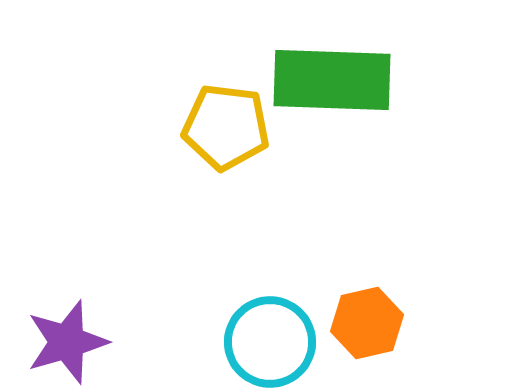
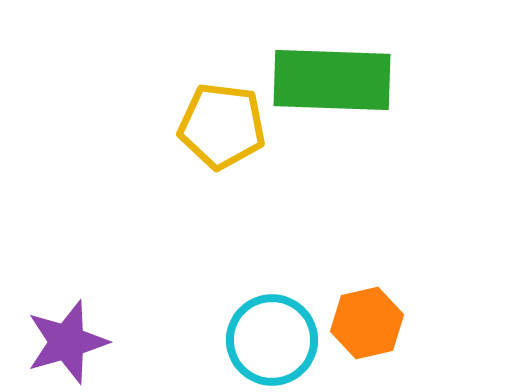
yellow pentagon: moved 4 px left, 1 px up
cyan circle: moved 2 px right, 2 px up
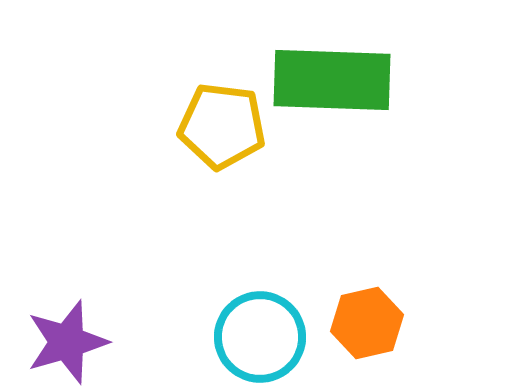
cyan circle: moved 12 px left, 3 px up
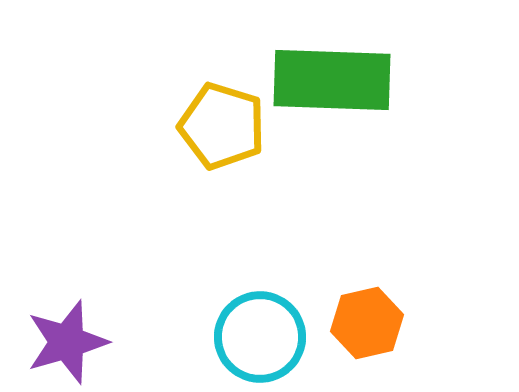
yellow pentagon: rotated 10 degrees clockwise
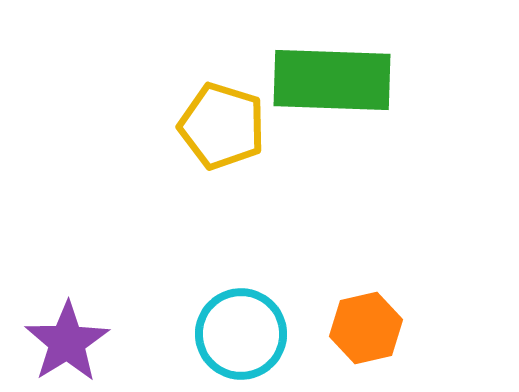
orange hexagon: moved 1 px left, 5 px down
cyan circle: moved 19 px left, 3 px up
purple star: rotated 16 degrees counterclockwise
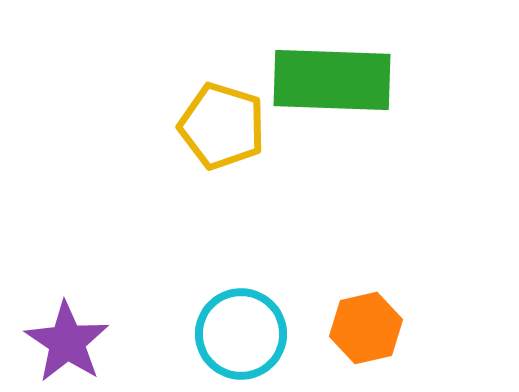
purple star: rotated 6 degrees counterclockwise
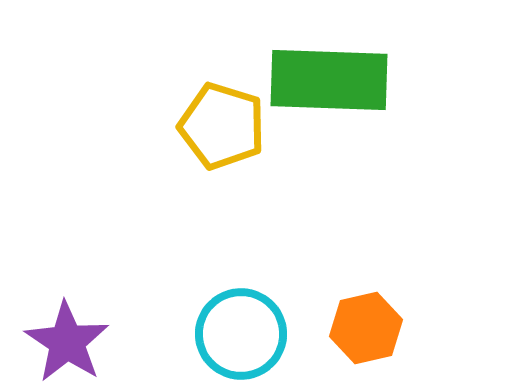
green rectangle: moved 3 px left
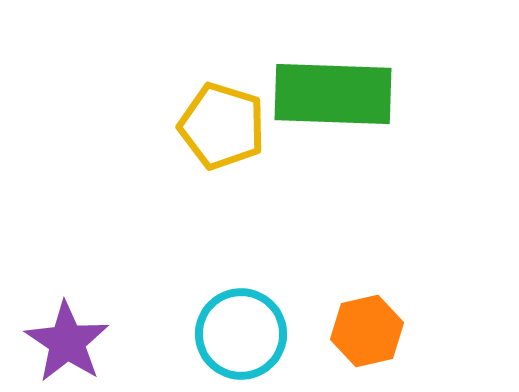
green rectangle: moved 4 px right, 14 px down
orange hexagon: moved 1 px right, 3 px down
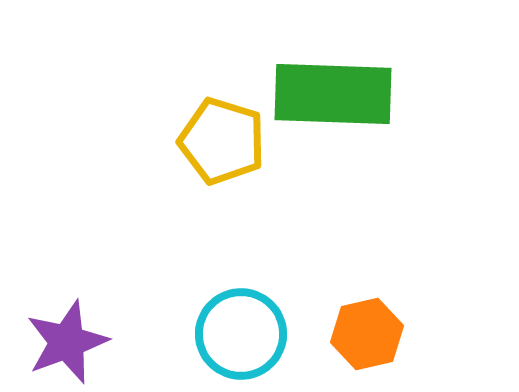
yellow pentagon: moved 15 px down
orange hexagon: moved 3 px down
purple star: rotated 18 degrees clockwise
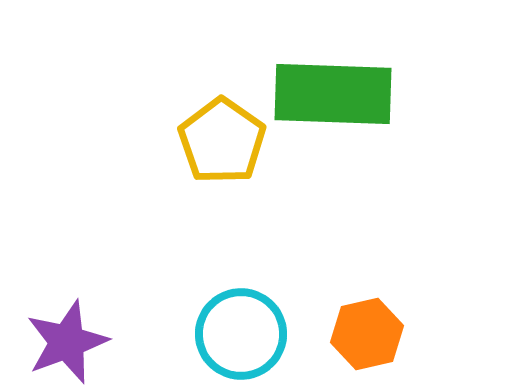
yellow pentagon: rotated 18 degrees clockwise
